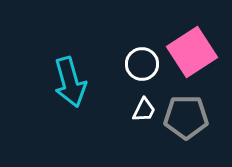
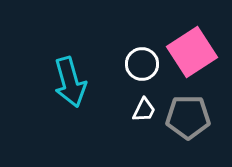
gray pentagon: moved 2 px right
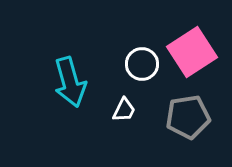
white trapezoid: moved 20 px left
gray pentagon: rotated 9 degrees counterclockwise
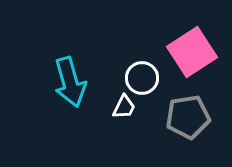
white circle: moved 14 px down
white trapezoid: moved 3 px up
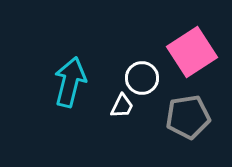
cyan arrow: rotated 150 degrees counterclockwise
white trapezoid: moved 2 px left, 1 px up
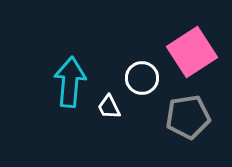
cyan arrow: rotated 9 degrees counterclockwise
white trapezoid: moved 13 px left, 1 px down; rotated 128 degrees clockwise
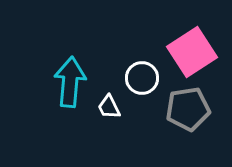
gray pentagon: moved 8 px up
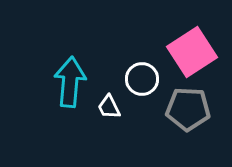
white circle: moved 1 px down
gray pentagon: rotated 12 degrees clockwise
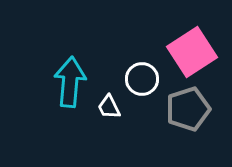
gray pentagon: rotated 21 degrees counterclockwise
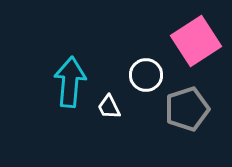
pink square: moved 4 px right, 11 px up
white circle: moved 4 px right, 4 px up
gray pentagon: moved 1 px left
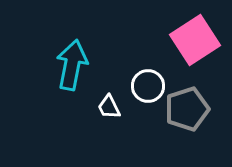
pink square: moved 1 px left, 1 px up
white circle: moved 2 px right, 11 px down
cyan arrow: moved 2 px right, 17 px up; rotated 6 degrees clockwise
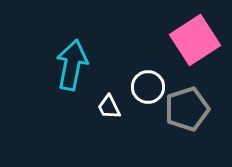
white circle: moved 1 px down
